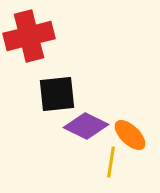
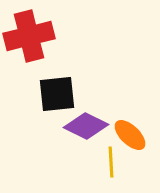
yellow line: rotated 12 degrees counterclockwise
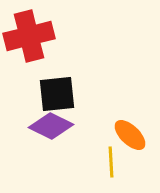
purple diamond: moved 35 px left
